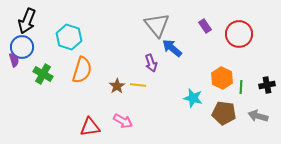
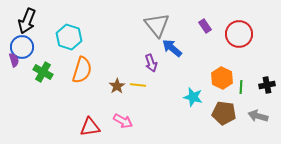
green cross: moved 2 px up
cyan star: moved 1 px up
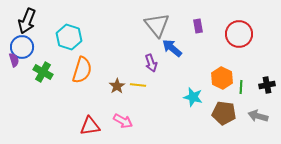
purple rectangle: moved 7 px left; rotated 24 degrees clockwise
red triangle: moved 1 px up
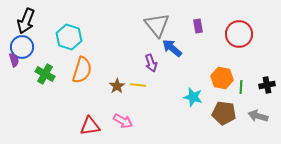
black arrow: moved 1 px left
green cross: moved 2 px right, 2 px down
orange hexagon: rotated 15 degrees counterclockwise
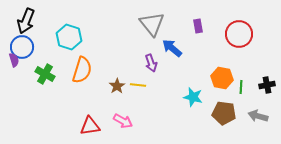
gray triangle: moved 5 px left, 1 px up
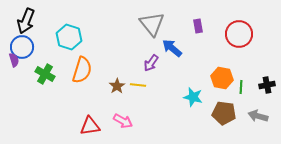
purple arrow: rotated 54 degrees clockwise
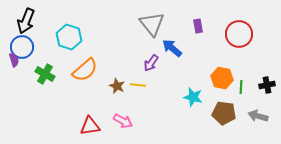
orange semicircle: moved 3 px right; rotated 32 degrees clockwise
brown star: rotated 14 degrees counterclockwise
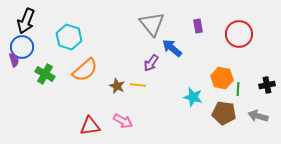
green line: moved 3 px left, 2 px down
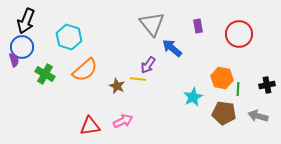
purple arrow: moved 3 px left, 2 px down
yellow line: moved 6 px up
cyan star: rotated 30 degrees clockwise
pink arrow: rotated 54 degrees counterclockwise
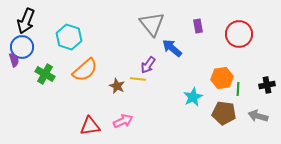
orange hexagon: rotated 20 degrees counterclockwise
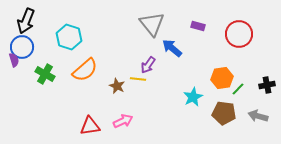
purple rectangle: rotated 64 degrees counterclockwise
green line: rotated 40 degrees clockwise
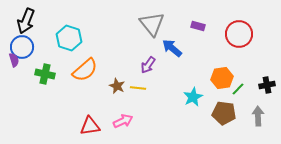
cyan hexagon: moved 1 px down
green cross: rotated 18 degrees counterclockwise
yellow line: moved 9 px down
gray arrow: rotated 72 degrees clockwise
